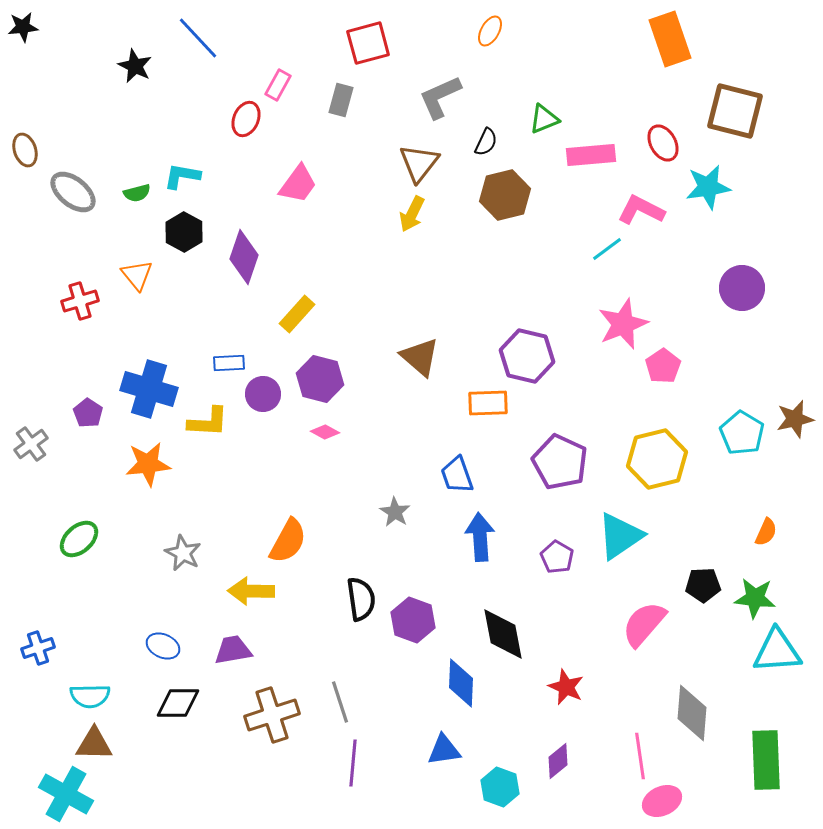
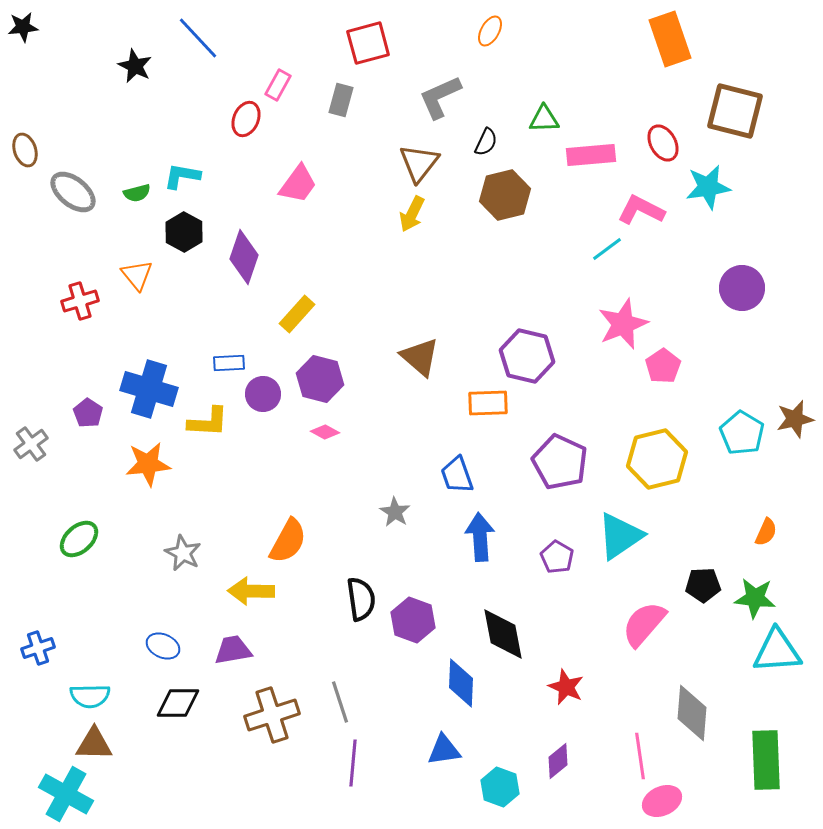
green triangle at (544, 119): rotated 20 degrees clockwise
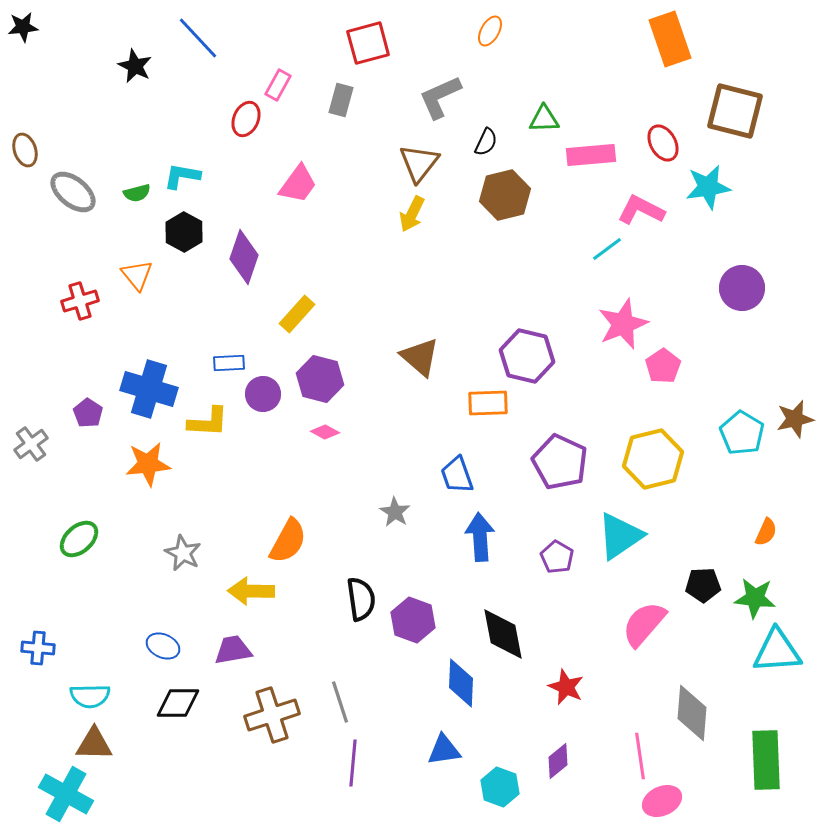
yellow hexagon at (657, 459): moved 4 px left
blue cross at (38, 648): rotated 24 degrees clockwise
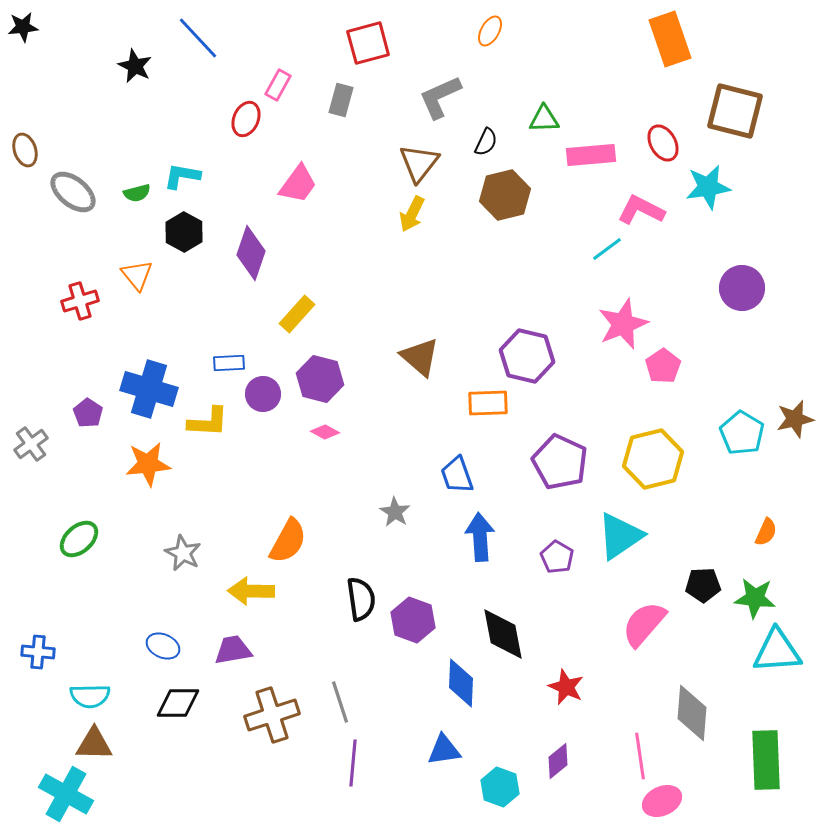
purple diamond at (244, 257): moved 7 px right, 4 px up
blue cross at (38, 648): moved 4 px down
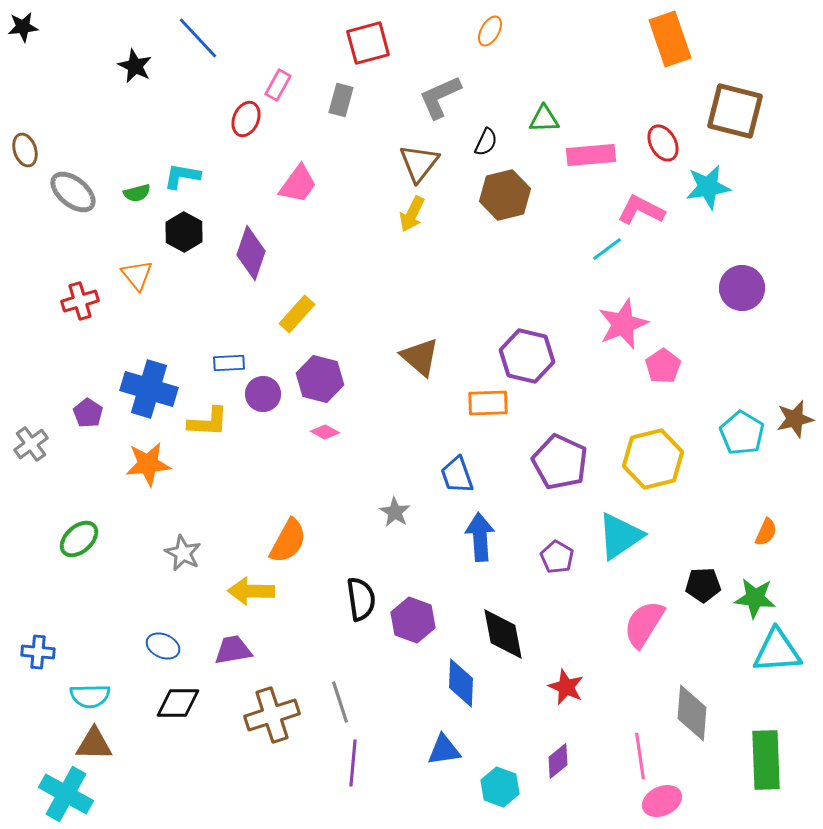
pink semicircle at (644, 624): rotated 9 degrees counterclockwise
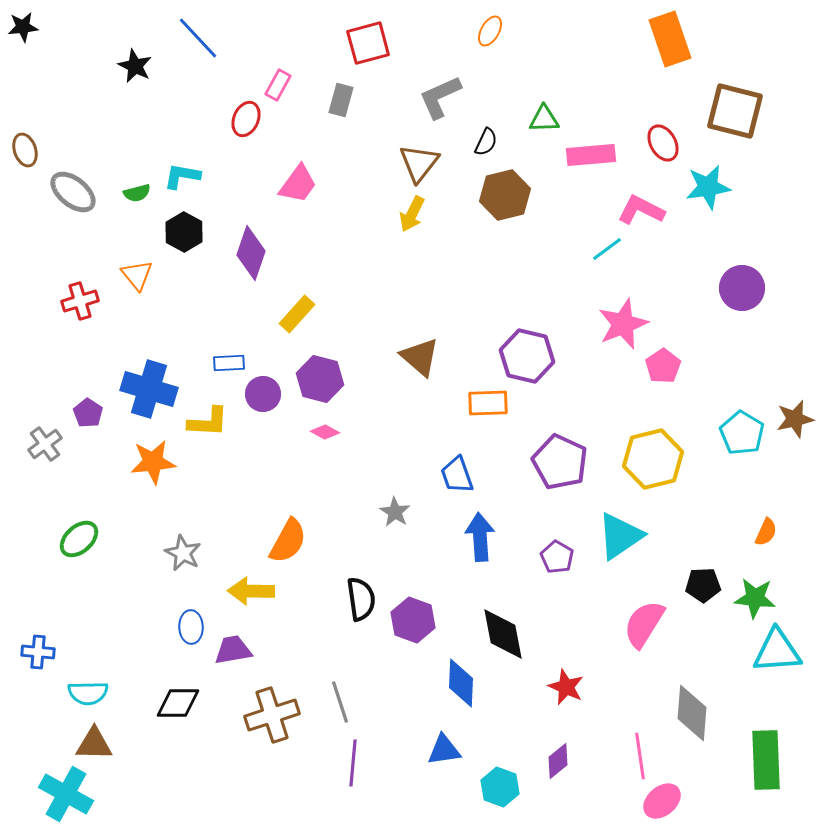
gray cross at (31, 444): moved 14 px right
orange star at (148, 464): moved 5 px right, 2 px up
blue ellipse at (163, 646): moved 28 px right, 19 px up; rotated 64 degrees clockwise
cyan semicircle at (90, 696): moved 2 px left, 3 px up
pink ellipse at (662, 801): rotated 15 degrees counterclockwise
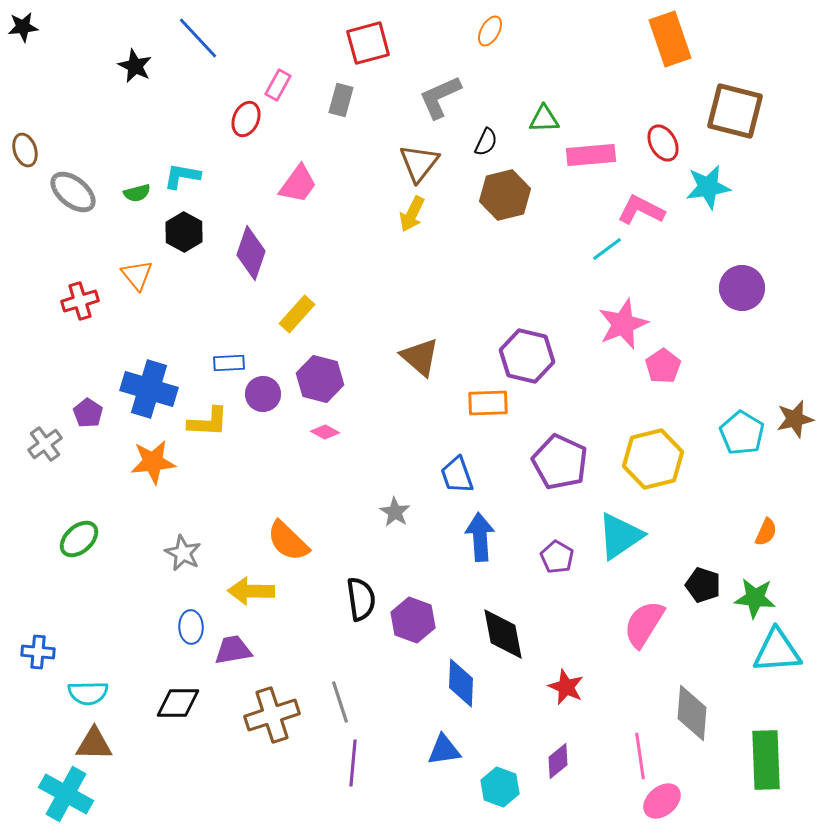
orange semicircle at (288, 541): rotated 105 degrees clockwise
black pentagon at (703, 585): rotated 20 degrees clockwise
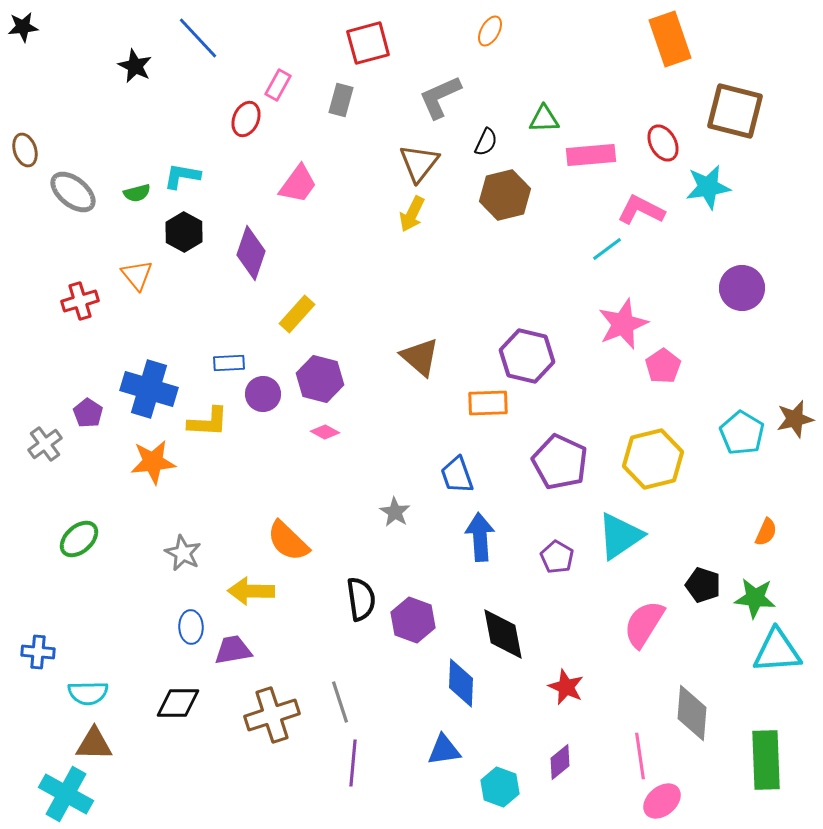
purple diamond at (558, 761): moved 2 px right, 1 px down
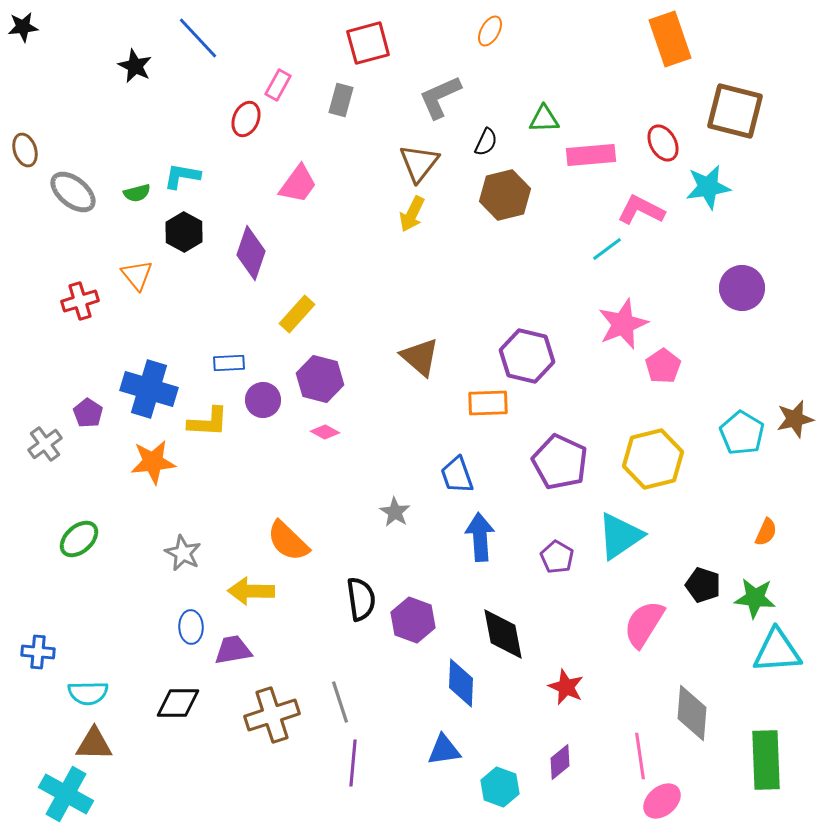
purple circle at (263, 394): moved 6 px down
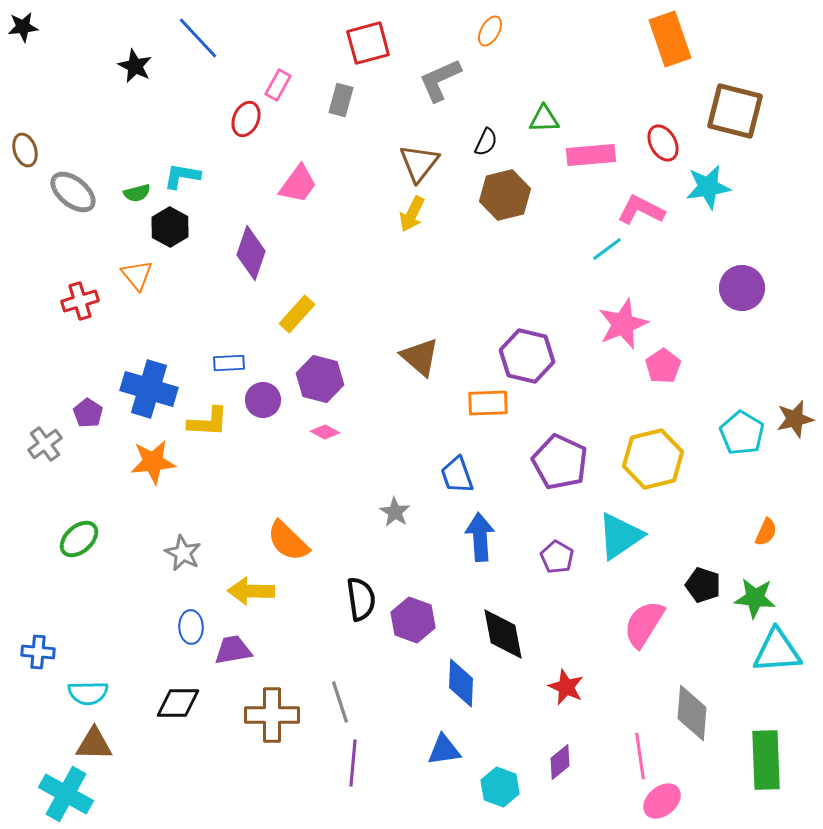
gray L-shape at (440, 97): moved 17 px up
black hexagon at (184, 232): moved 14 px left, 5 px up
brown cross at (272, 715): rotated 18 degrees clockwise
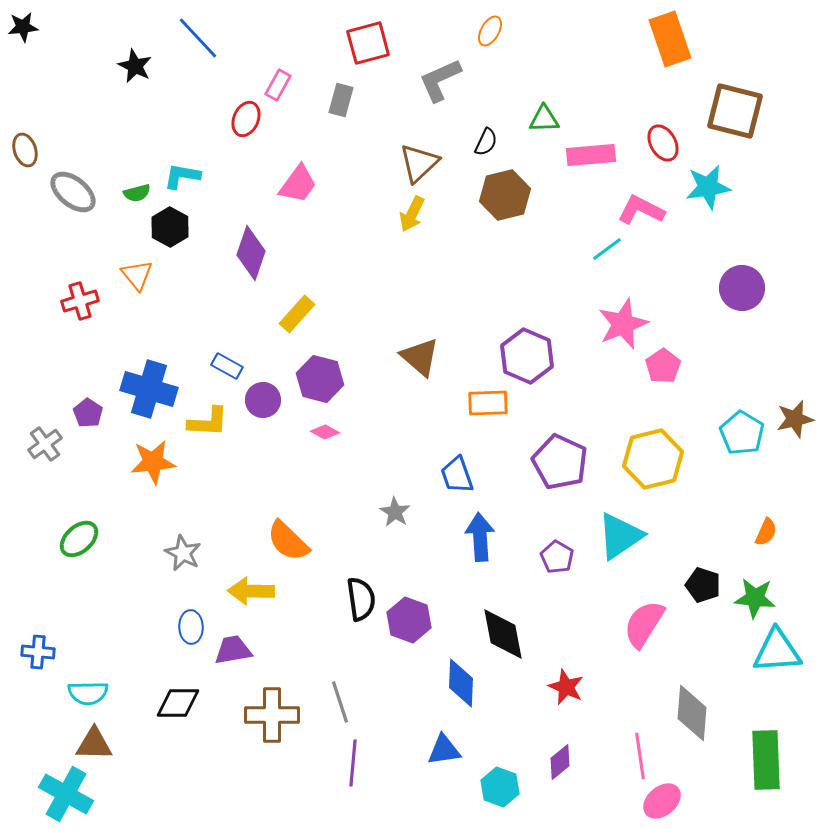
brown triangle at (419, 163): rotated 9 degrees clockwise
purple hexagon at (527, 356): rotated 10 degrees clockwise
blue rectangle at (229, 363): moved 2 px left, 3 px down; rotated 32 degrees clockwise
purple hexagon at (413, 620): moved 4 px left
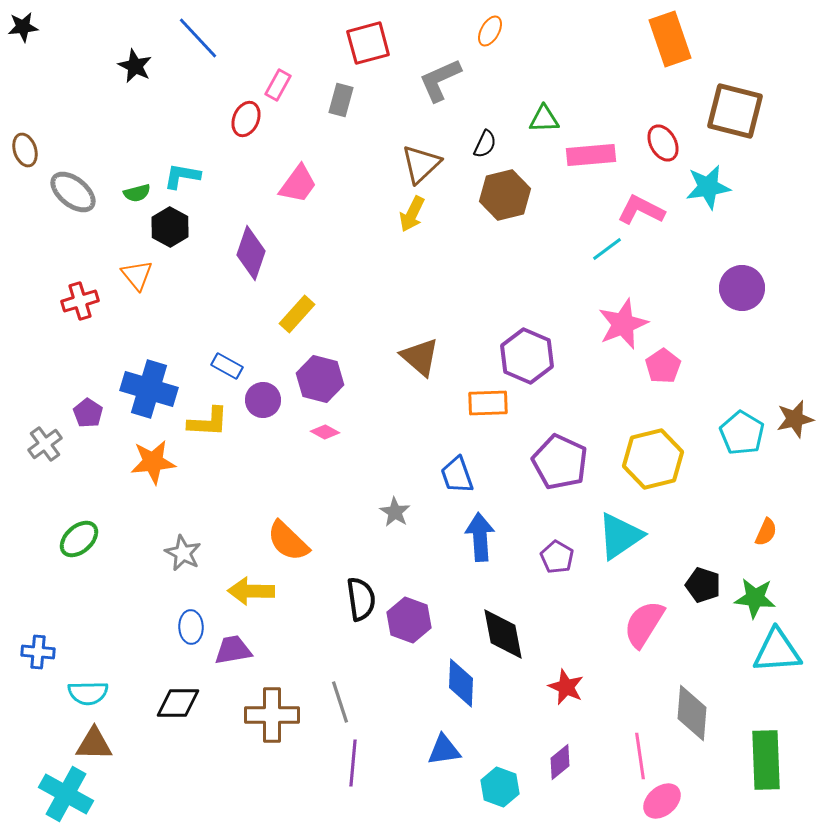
black semicircle at (486, 142): moved 1 px left, 2 px down
brown triangle at (419, 163): moved 2 px right, 1 px down
